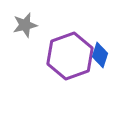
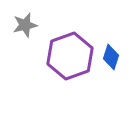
blue diamond: moved 11 px right, 2 px down
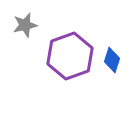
blue diamond: moved 1 px right, 3 px down
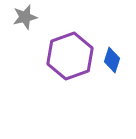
gray star: moved 8 px up
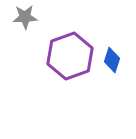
gray star: rotated 10 degrees clockwise
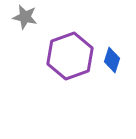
gray star: rotated 15 degrees clockwise
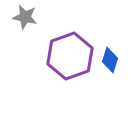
blue diamond: moved 2 px left
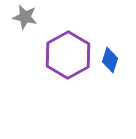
purple hexagon: moved 2 px left, 1 px up; rotated 9 degrees counterclockwise
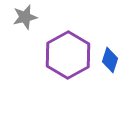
gray star: rotated 25 degrees counterclockwise
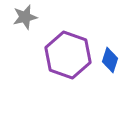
purple hexagon: rotated 12 degrees counterclockwise
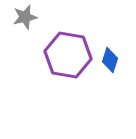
purple hexagon: rotated 9 degrees counterclockwise
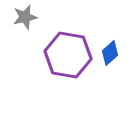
blue diamond: moved 7 px up; rotated 30 degrees clockwise
